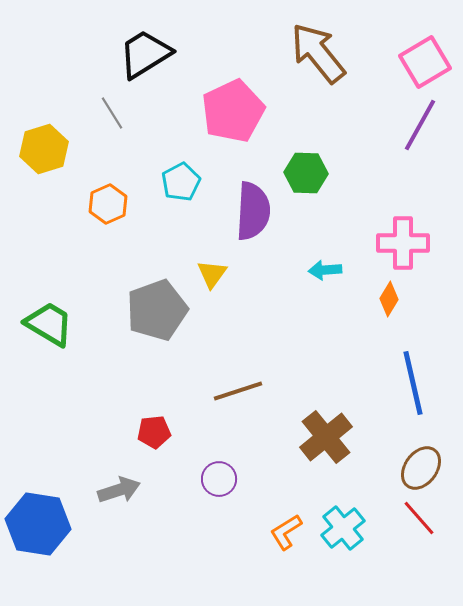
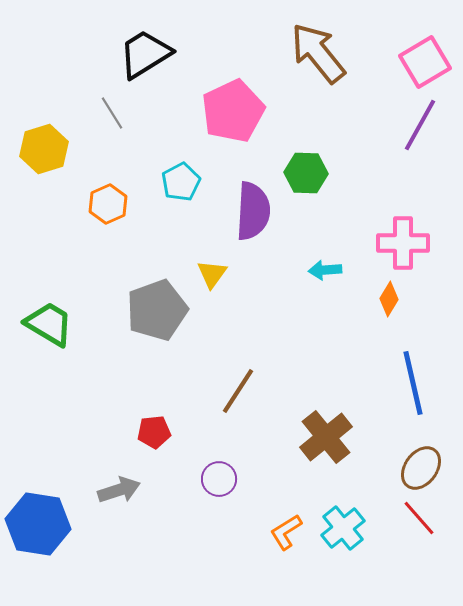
brown line: rotated 39 degrees counterclockwise
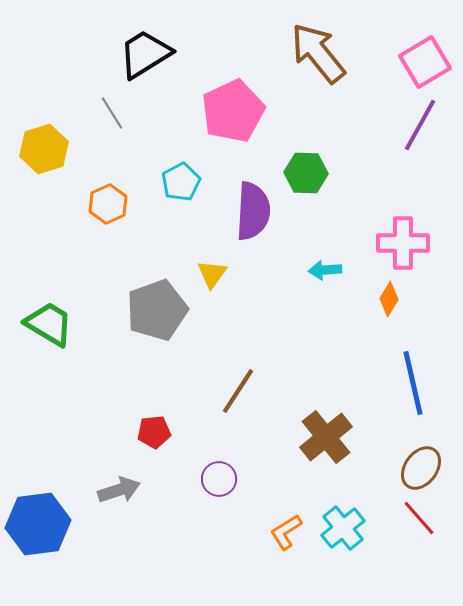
blue hexagon: rotated 16 degrees counterclockwise
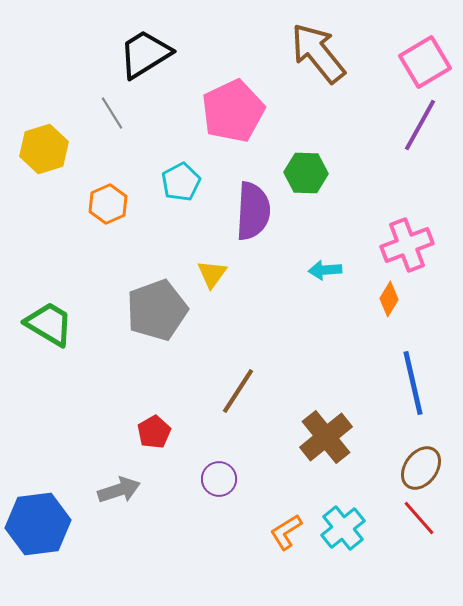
pink cross: moved 4 px right, 2 px down; rotated 21 degrees counterclockwise
red pentagon: rotated 24 degrees counterclockwise
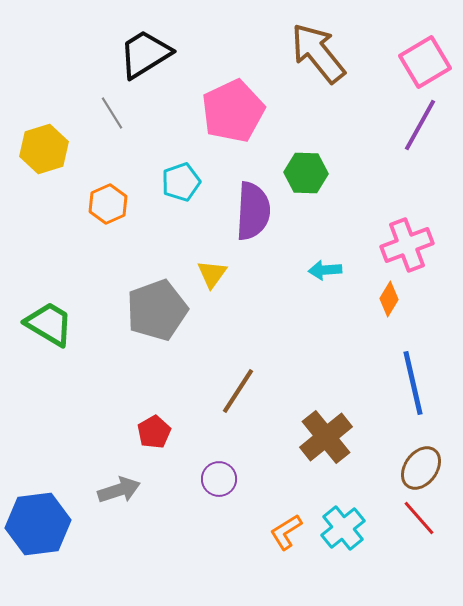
cyan pentagon: rotated 9 degrees clockwise
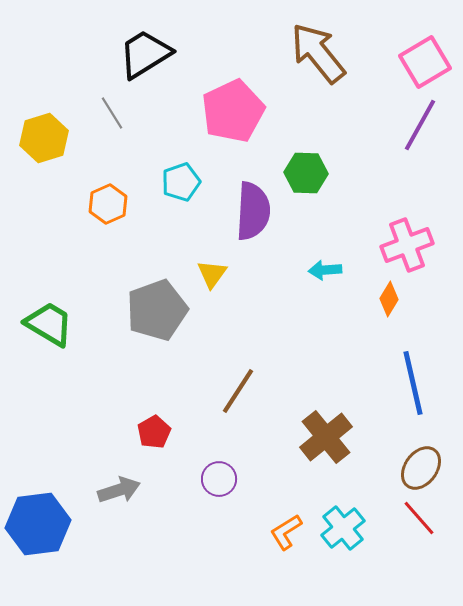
yellow hexagon: moved 11 px up
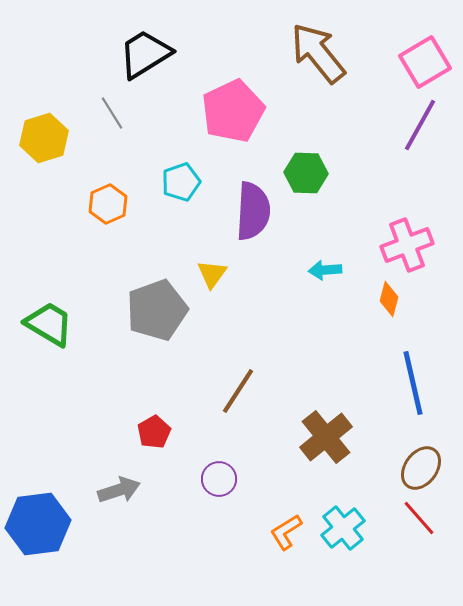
orange diamond: rotated 16 degrees counterclockwise
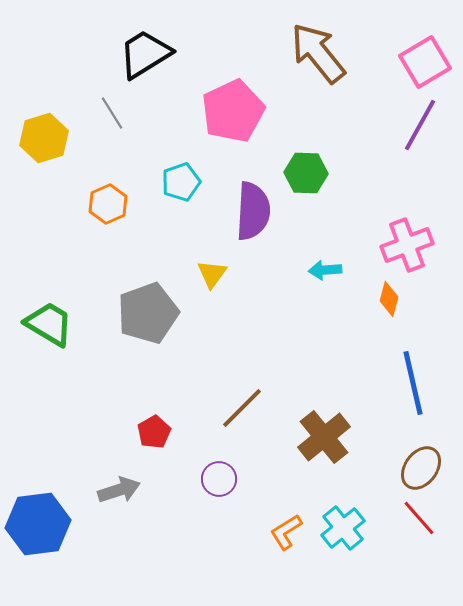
gray pentagon: moved 9 px left, 3 px down
brown line: moved 4 px right, 17 px down; rotated 12 degrees clockwise
brown cross: moved 2 px left
